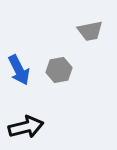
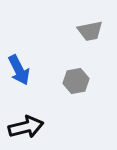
gray hexagon: moved 17 px right, 11 px down
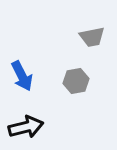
gray trapezoid: moved 2 px right, 6 px down
blue arrow: moved 3 px right, 6 px down
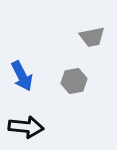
gray hexagon: moved 2 px left
black arrow: rotated 20 degrees clockwise
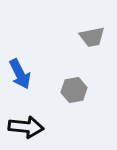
blue arrow: moved 2 px left, 2 px up
gray hexagon: moved 9 px down
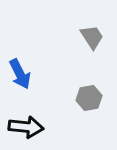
gray trapezoid: rotated 112 degrees counterclockwise
gray hexagon: moved 15 px right, 8 px down
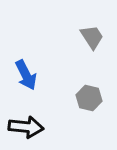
blue arrow: moved 6 px right, 1 px down
gray hexagon: rotated 25 degrees clockwise
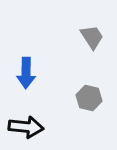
blue arrow: moved 2 px up; rotated 28 degrees clockwise
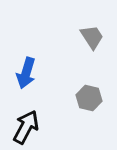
blue arrow: rotated 16 degrees clockwise
black arrow: rotated 68 degrees counterclockwise
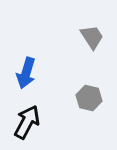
black arrow: moved 1 px right, 5 px up
